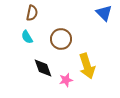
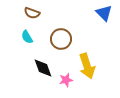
brown semicircle: rotated 98 degrees clockwise
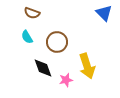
brown circle: moved 4 px left, 3 px down
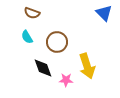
pink star: rotated 16 degrees clockwise
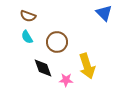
brown semicircle: moved 4 px left, 3 px down
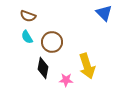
brown circle: moved 5 px left
black diamond: rotated 30 degrees clockwise
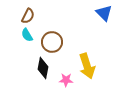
brown semicircle: rotated 84 degrees counterclockwise
cyan semicircle: moved 2 px up
